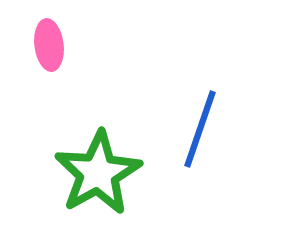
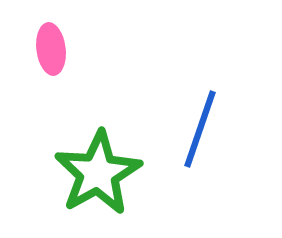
pink ellipse: moved 2 px right, 4 px down
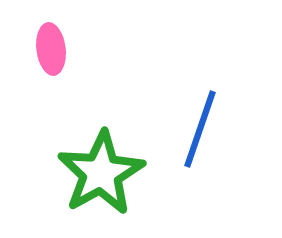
green star: moved 3 px right
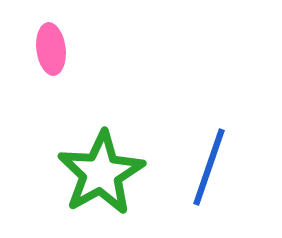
blue line: moved 9 px right, 38 px down
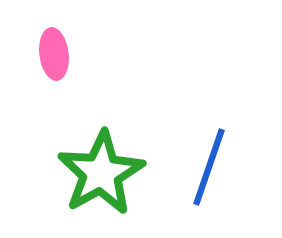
pink ellipse: moved 3 px right, 5 px down
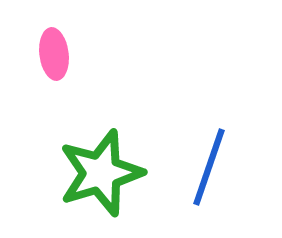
green star: rotated 12 degrees clockwise
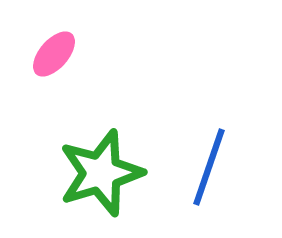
pink ellipse: rotated 48 degrees clockwise
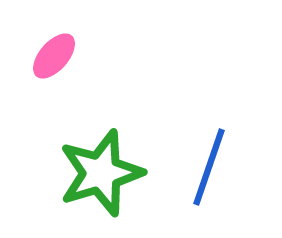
pink ellipse: moved 2 px down
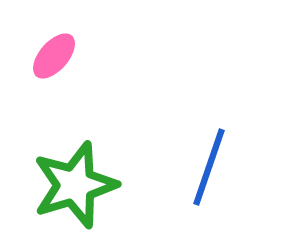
green star: moved 26 px left, 12 px down
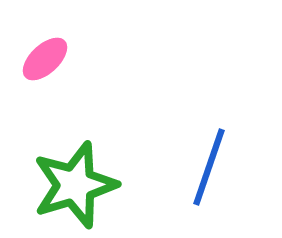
pink ellipse: moved 9 px left, 3 px down; rotated 6 degrees clockwise
